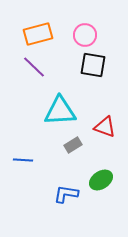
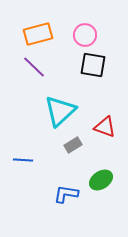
cyan triangle: rotated 40 degrees counterclockwise
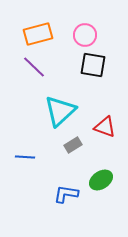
blue line: moved 2 px right, 3 px up
